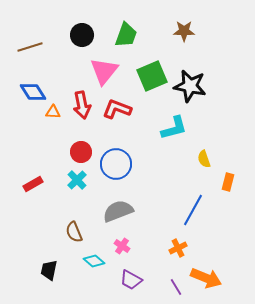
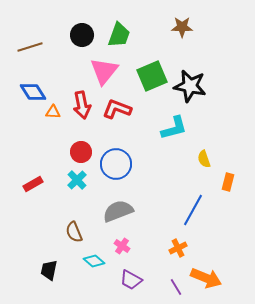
brown star: moved 2 px left, 4 px up
green trapezoid: moved 7 px left
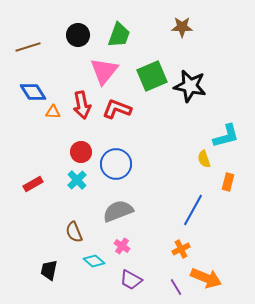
black circle: moved 4 px left
brown line: moved 2 px left
cyan L-shape: moved 52 px right, 8 px down
orange cross: moved 3 px right, 1 px down
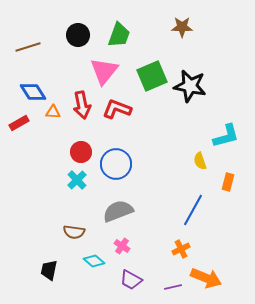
yellow semicircle: moved 4 px left, 2 px down
red rectangle: moved 14 px left, 61 px up
brown semicircle: rotated 60 degrees counterclockwise
purple line: moved 3 px left; rotated 72 degrees counterclockwise
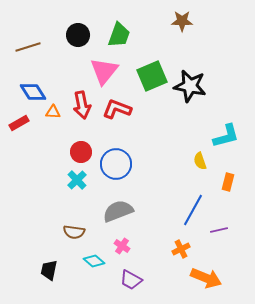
brown star: moved 6 px up
purple line: moved 46 px right, 57 px up
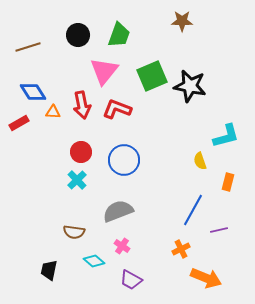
blue circle: moved 8 px right, 4 px up
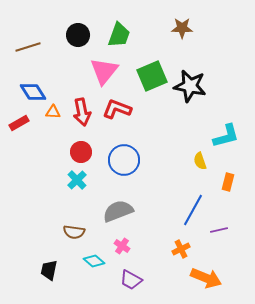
brown star: moved 7 px down
red arrow: moved 7 px down
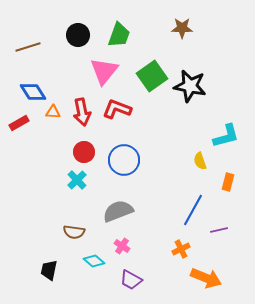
green square: rotated 12 degrees counterclockwise
red circle: moved 3 px right
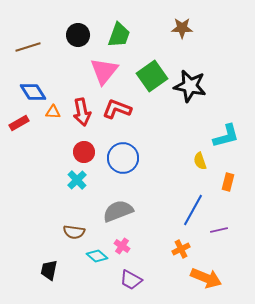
blue circle: moved 1 px left, 2 px up
cyan diamond: moved 3 px right, 5 px up
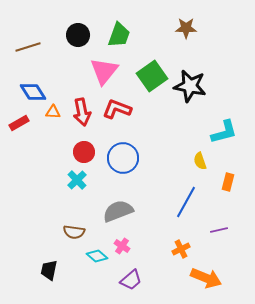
brown star: moved 4 px right
cyan L-shape: moved 2 px left, 4 px up
blue line: moved 7 px left, 8 px up
purple trapezoid: rotated 70 degrees counterclockwise
